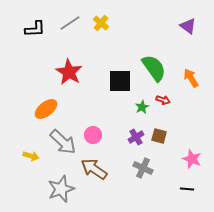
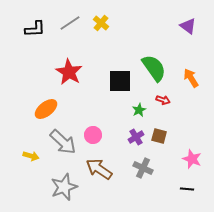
green star: moved 3 px left, 3 px down
brown arrow: moved 5 px right
gray star: moved 3 px right, 2 px up
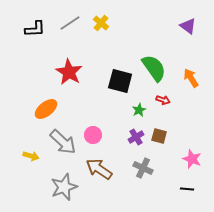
black square: rotated 15 degrees clockwise
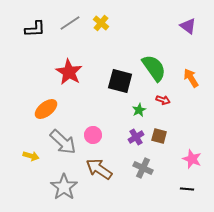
gray star: rotated 16 degrees counterclockwise
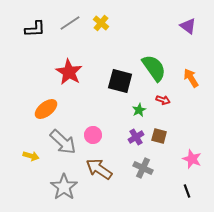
black line: moved 2 px down; rotated 64 degrees clockwise
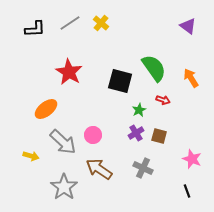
purple cross: moved 4 px up
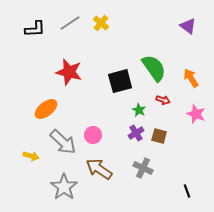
red star: rotated 16 degrees counterclockwise
black square: rotated 30 degrees counterclockwise
green star: rotated 16 degrees counterclockwise
pink star: moved 4 px right, 45 px up
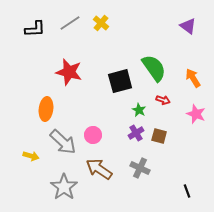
orange arrow: moved 2 px right
orange ellipse: rotated 45 degrees counterclockwise
gray cross: moved 3 px left
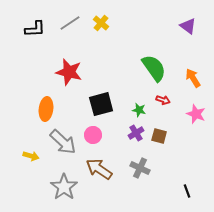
black square: moved 19 px left, 23 px down
green star: rotated 16 degrees counterclockwise
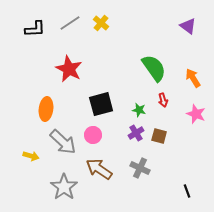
red star: moved 3 px up; rotated 12 degrees clockwise
red arrow: rotated 56 degrees clockwise
